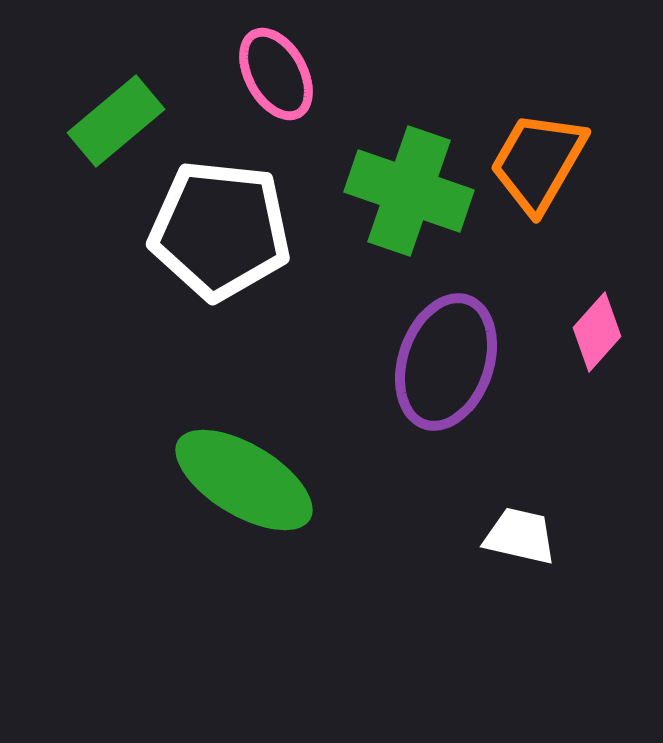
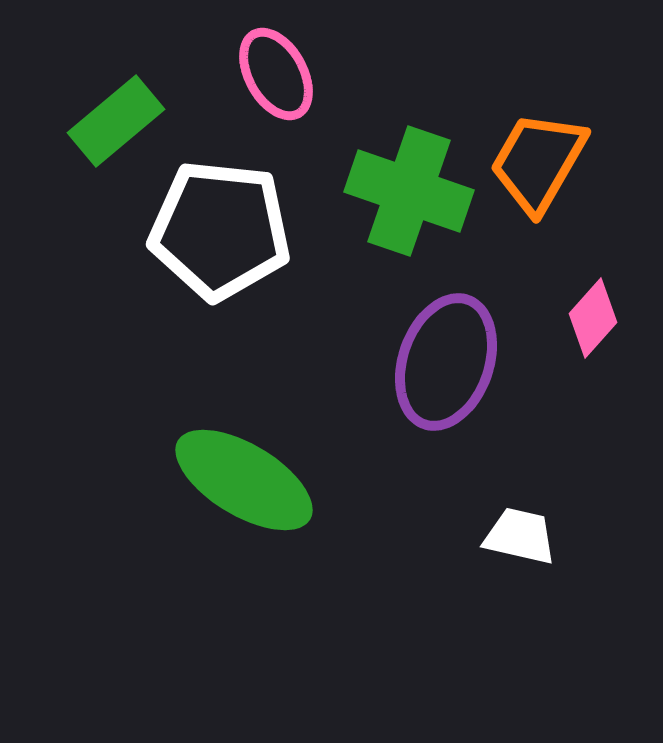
pink diamond: moved 4 px left, 14 px up
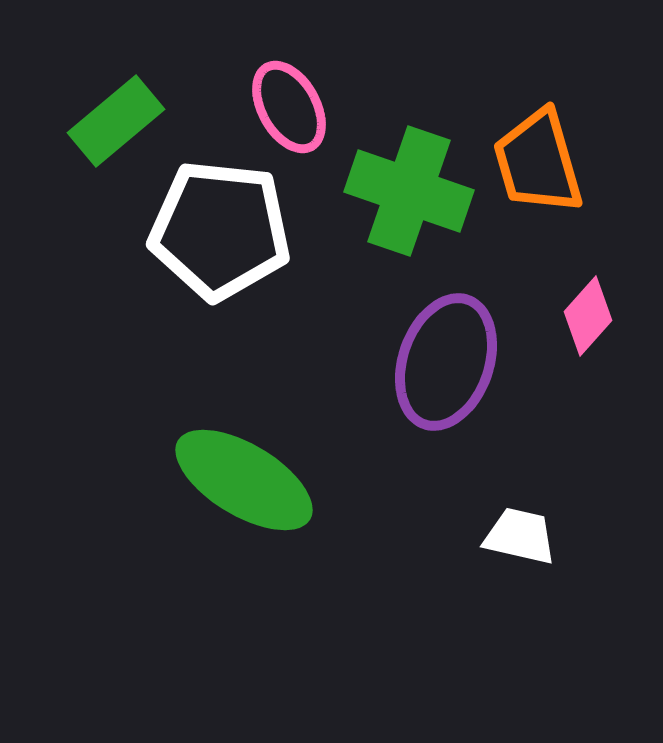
pink ellipse: moved 13 px right, 33 px down
orange trapezoid: rotated 46 degrees counterclockwise
pink diamond: moved 5 px left, 2 px up
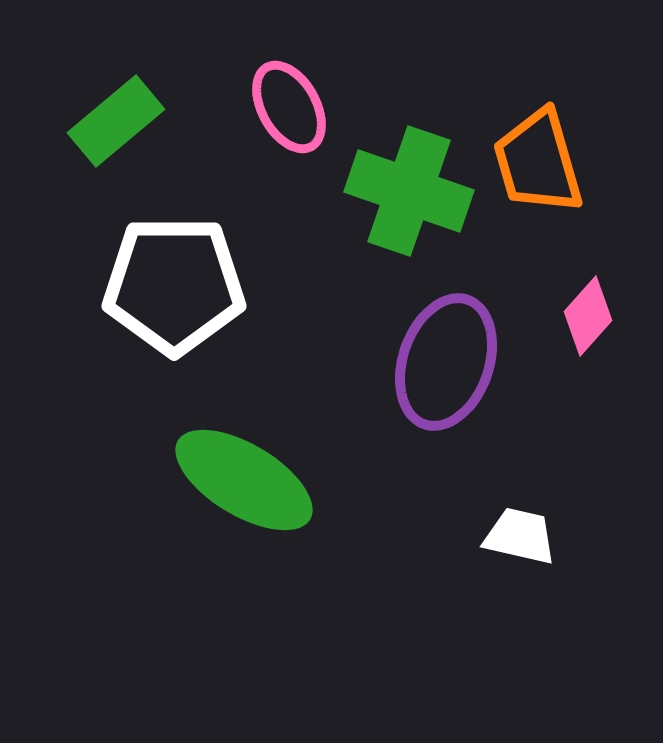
white pentagon: moved 46 px left, 55 px down; rotated 6 degrees counterclockwise
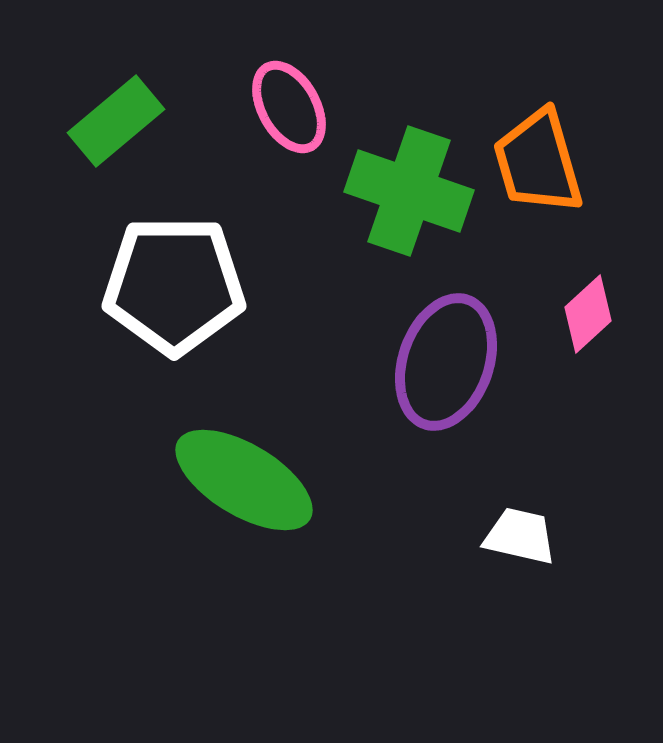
pink diamond: moved 2 px up; rotated 6 degrees clockwise
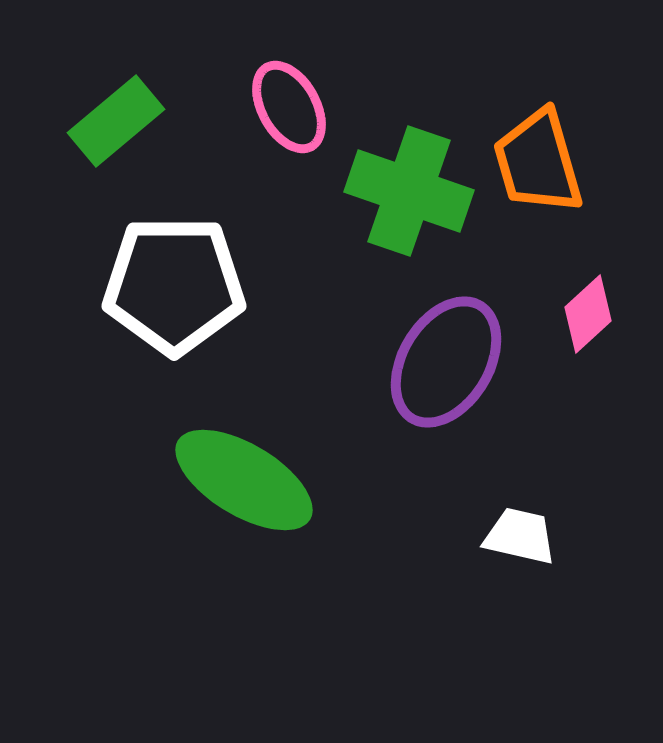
purple ellipse: rotated 12 degrees clockwise
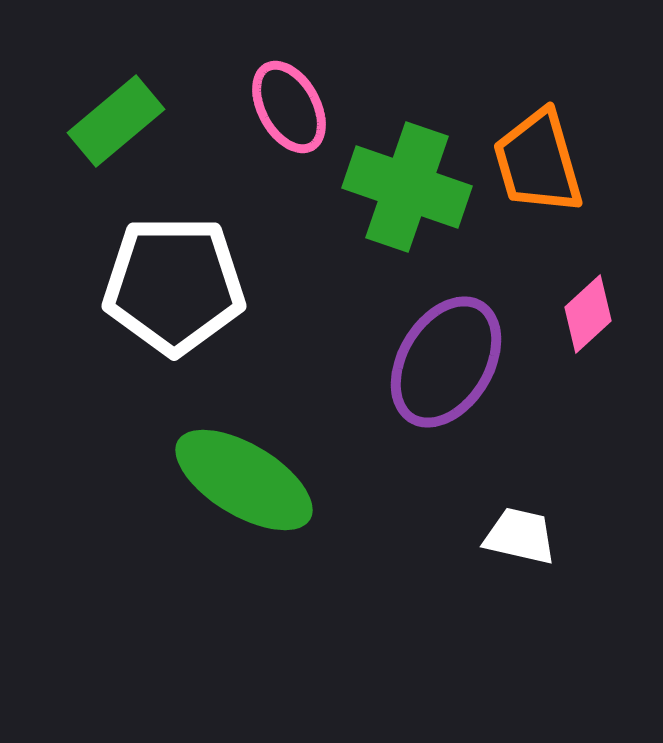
green cross: moved 2 px left, 4 px up
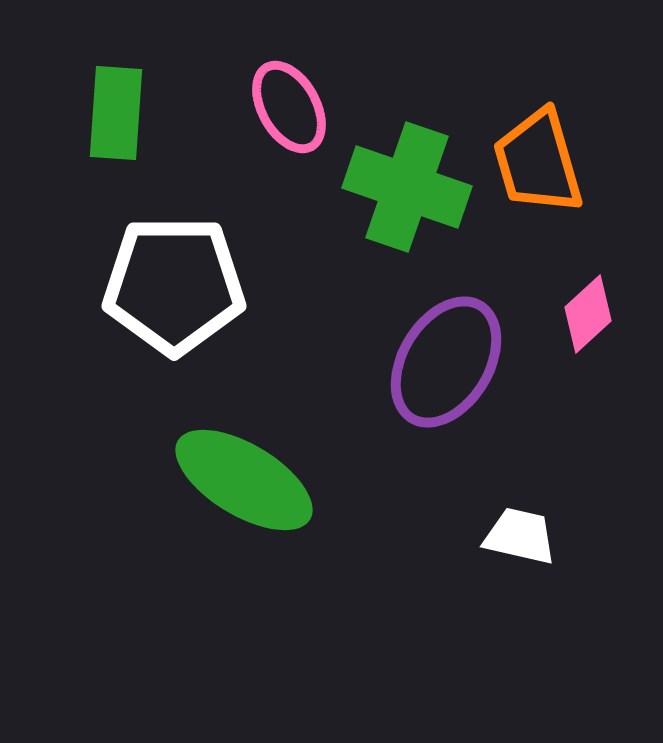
green rectangle: moved 8 px up; rotated 46 degrees counterclockwise
